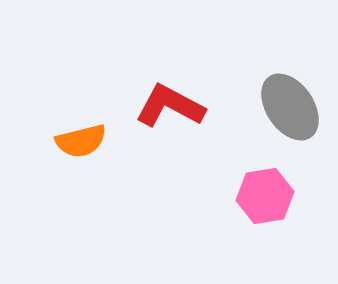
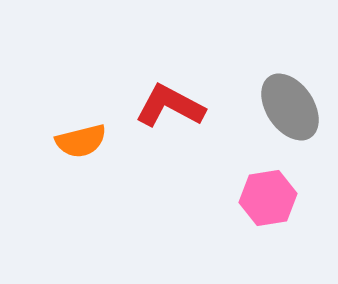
pink hexagon: moved 3 px right, 2 px down
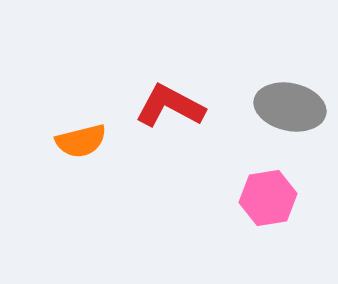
gray ellipse: rotated 44 degrees counterclockwise
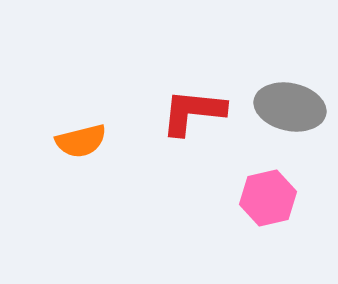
red L-shape: moved 23 px right, 6 px down; rotated 22 degrees counterclockwise
pink hexagon: rotated 4 degrees counterclockwise
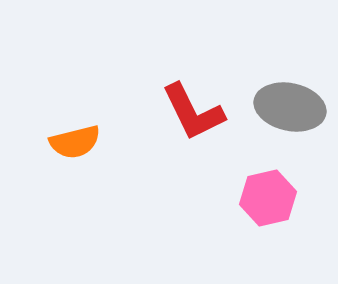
red L-shape: rotated 122 degrees counterclockwise
orange semicircle: moved 6 px left, 1 px down
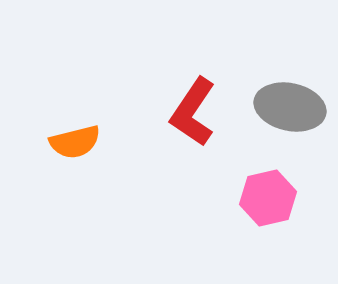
red L-shape: rotated 60 degrees clockwise
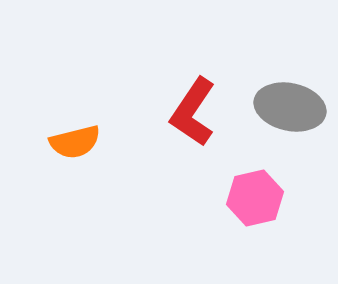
pink hexagon: moved 13 px left
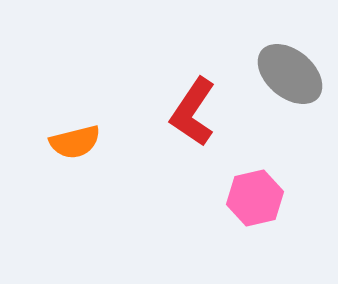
gray ellipse: moved 33 px up; rotated 28 degrees clockwise
